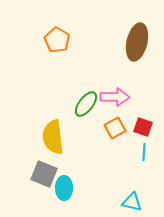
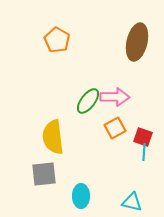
green ellipse: moved 2 px right, 3 px up
red square: moved 10 px down
gray square: rotated 28 degrees counterclockwise
cyan ellipse: moved 17 px right, 8 px down
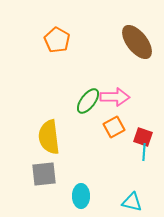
brown ellipse: rotated 51 degrees counterclockwise
orange square: moved 1 px left, 1 px up
yellow semicircle: moved 4 px left
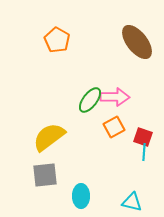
green ellipse: moved 2 px right, 1 px up
yellow semicircle: rotated 60 degrees clockwise
gray square: moved 1 px right, 1 px down
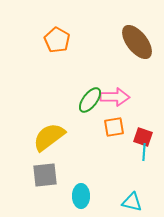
orange square: rotated 20 degrees clockwise
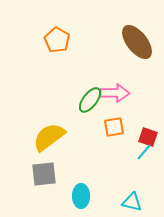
pink arrow: moved 4 px up
red square: moved 5 px right
cyan line: rotated 36 degrees clockwise
gray square: moved 1 px left, 1 px up
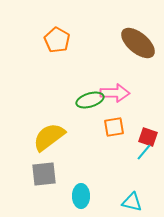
brown ellipse: moved 1 px right, 1 px down; rotated 12 degrees counterclockwise
green ellipse: rotated 36 degrees clockwise
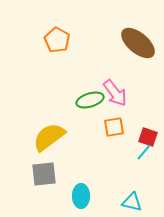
pink arrow: rotated 52 degrees clockwise
